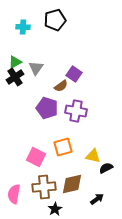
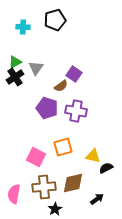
brown diamond: moved 1 px right, 1 px up
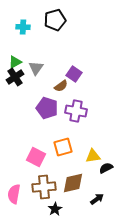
yellow triangle: rotated 21 degrees counterclockwise
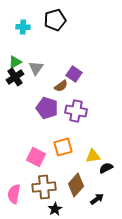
brown diamond: moved 3 px right, 2 px down; rotated 35 degrees counterclockwise
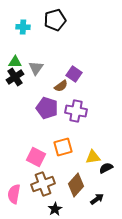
green triangle: rotated 32 degrees clockwise
yellow triangle: moved 1 px down
brown cross: moved 1 px left, 3 px up; rotated 15 degrees counterclockwise
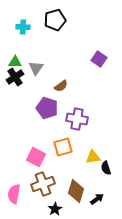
purple square: moved 25 px right, 15 px up
purple cross: moved 1 px right, 8 px down
black semicircle: rotated 80 degrees counterclockwise
brown diamond: moved 6 px down; rotated 25 degrees counterclockwise
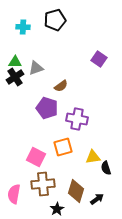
gray triangle: rotated 35 degrees clockwise
brown cross: rotated 15 degrees clockwise
black star: moved 2 px right
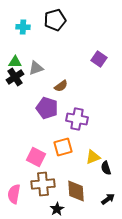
yellow triangle: rotated 14 degrees counterclockwise
brown diamond: rotated 20 degrees counterclockwise
black arrow: moved 11 px right
